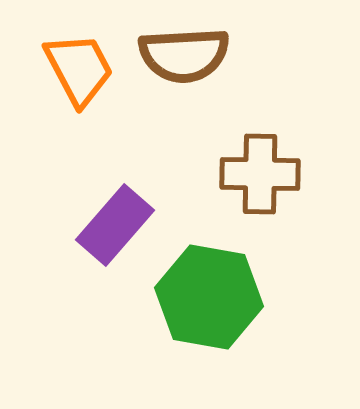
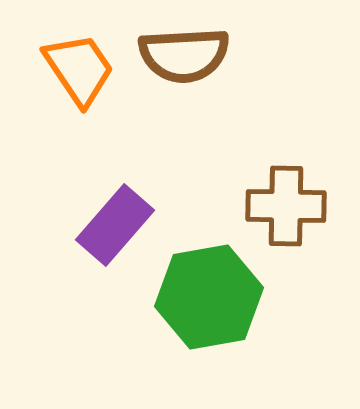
orange trapezoid: rotated 6 degrees counterclockwise
brown cross: moved 26 px right, 32 px down
green hexagon: rotated 20 degrees counterclockwise
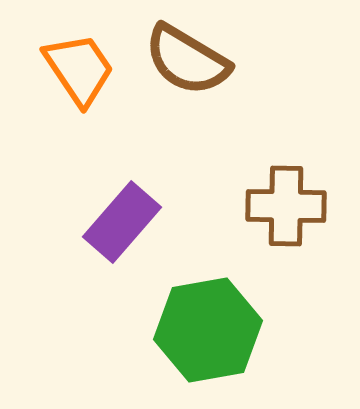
brown semicircle: moved 3 px right, 5 px down; rotated 34 degrees clockwise
purple rectangle: moved 7 px right, 3 px up
green hexagon: moved 1 px left, 33 px down
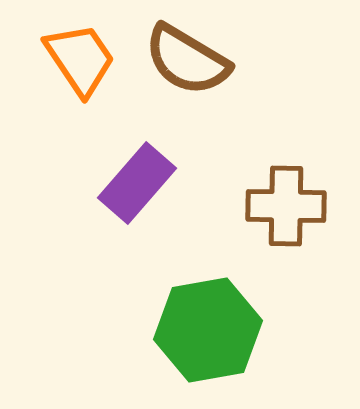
orange trapezoid: moved 1 px right, 10 px up
purple rectangle: moved 15 px right, 39 px up
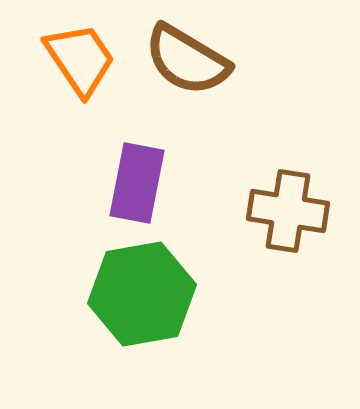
purple rectangle: rotated 30 degrees counterclockwise
brown cross: moved 2 px right, 5 px down; rotated 8 degrees clockwise
green hexagon: moved 66 px left, 36 px up
